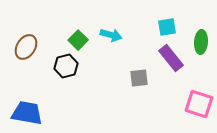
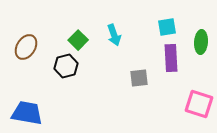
cyan arrow: moved 3 px right; rotated 55 degrees clockwise
purple rectangle: rotated 36 degrees clockwise
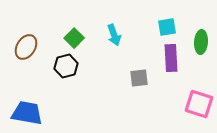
green square: moved 4 px left, 2 px up
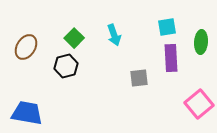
pink square: rotated 32 degrees clockwise
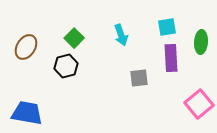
cyan arrow: moved 7 px right
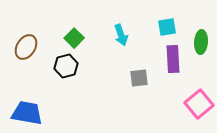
purple rectangle: moved 2 px right, 1 px down
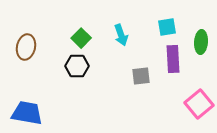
green square: moved 7 px right
brown ellipse: rotated 20 degrees counterclockwise
black hexagon: moved 11 px right; rotated 15 degrees clockwise
gray square: moved 2 px right, 2 px up
